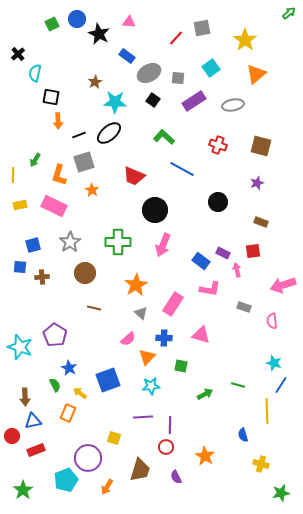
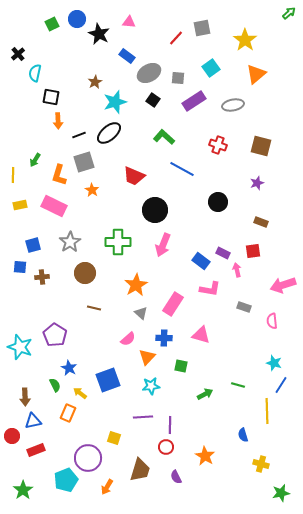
cyan star at (115, 102): rotated 20 degrees counterclockwise
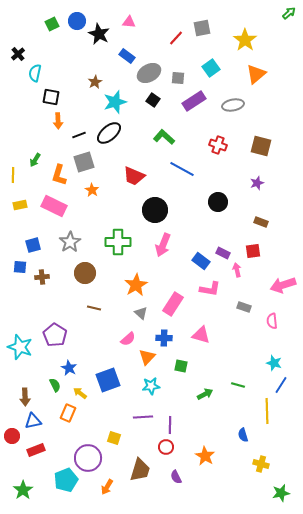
blue circle at (77, 19): moved 2 px down
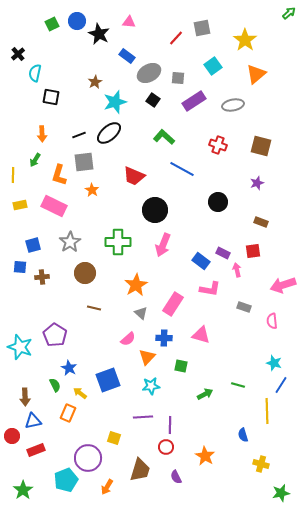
cyan square at (211, 68): moved 2 px right, 2 px up
orange arrow at (58, 121): moved 16 px left, 13 px down
gray square at (84, 162): rotated 10 degrees clockwise
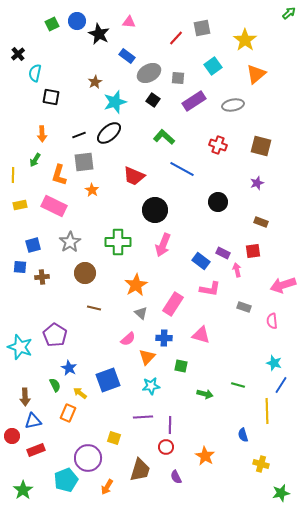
green arrow at (205, 394): rotated 42 degrees clockwise
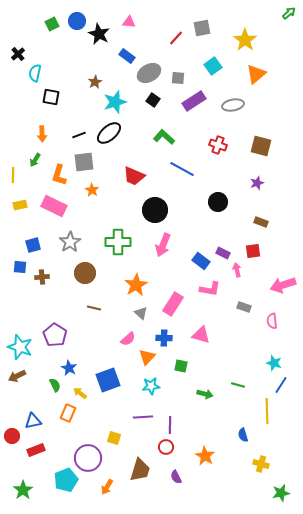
brown arrow at (25, 397): moved 8 px left, 21 px up; rotated 66 degrees clockwise
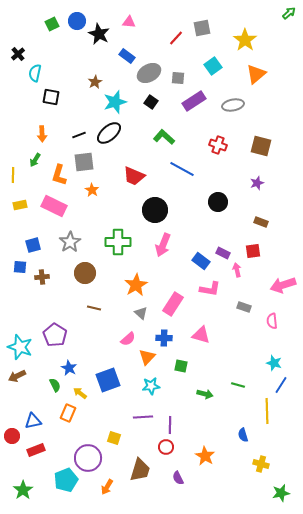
black square at (153, 100): moved 2 px left, 2 px down
purple semicircle at (176, 477): moved 2 px right, 1 px down
